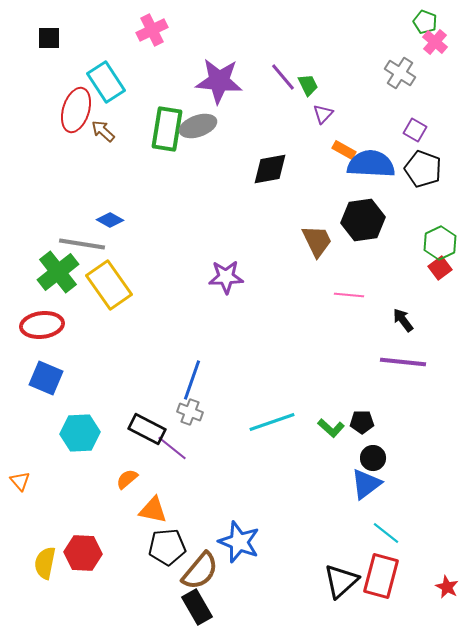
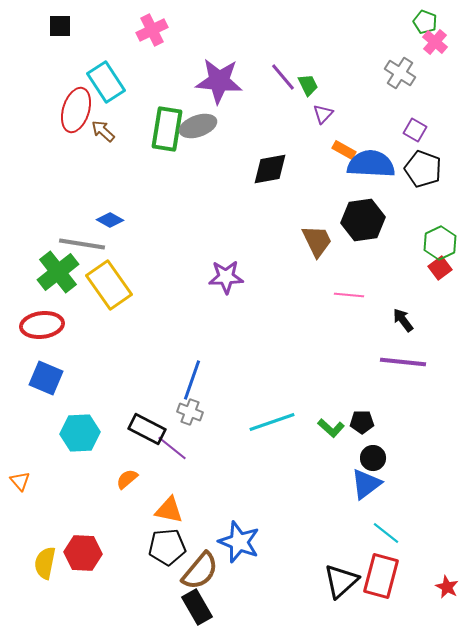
black square at (49, 38): moved 11 px right, 12 px up
orange triangle at (153, 510): moved 16 px right
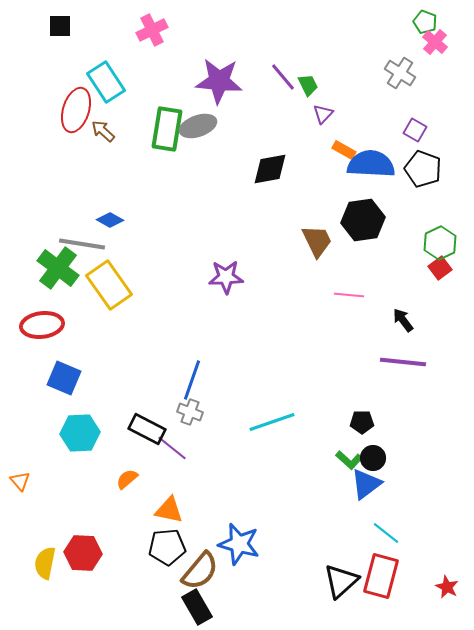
green cross at (58, 272): moved 4 px up; rotated 15 degrees counterclockwise
blue square at (46, 378): moved 18 px right
green L-shape at (331, 428): moved 18 px right, 32 px down
blue star at (239, 542): moved 2 px down; rotated 6 degrees counterclockwise
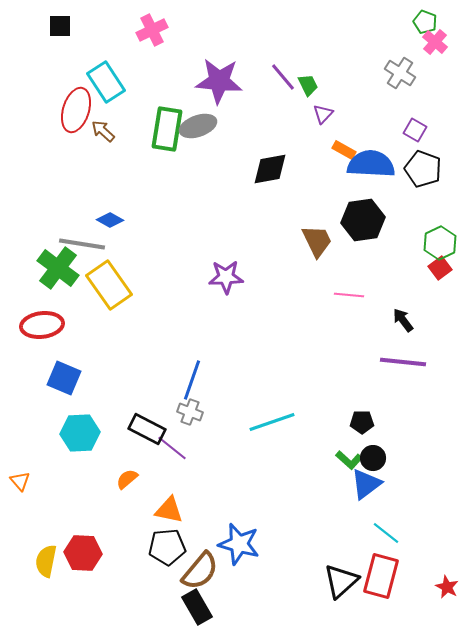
yellow semicircle at (45, 563): moved 1 px right, 2 px up
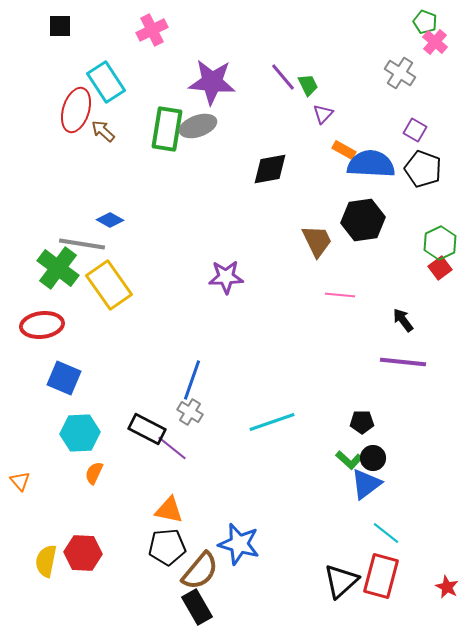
purple star at (219, 81): moved 7 px left, 1 px down
pink line at (349, 295): moved 9 px left
gray cross at (190, 412): rotated 10 degrees clockwise
orange semicircle at (127, 479): moved 33 px left, 6 px up; rotated 25 degrees counterclockwise
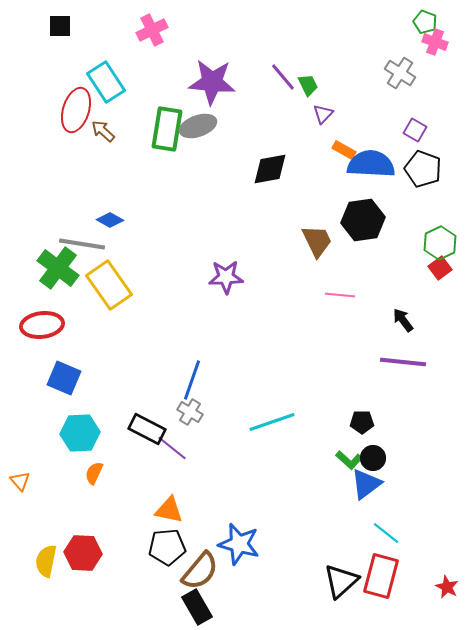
pink cross at (435, 42): rotated 20 degrees counterclockwise
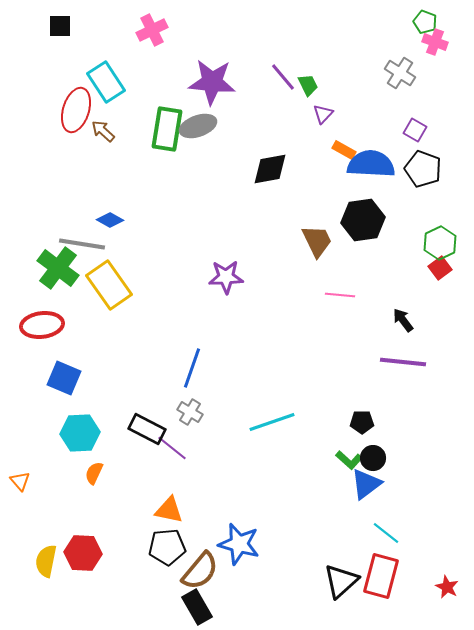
blue line at (192, 380): moved 12 px up
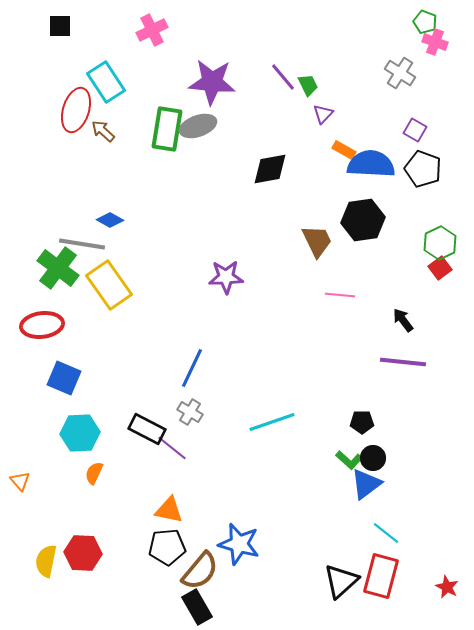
blue line at (192, 368): rotated 6 degrees clockwise
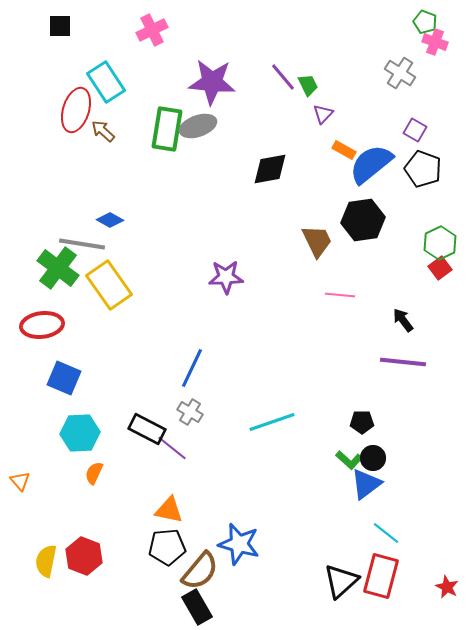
blue semicircle at (371, 164): rotated 42 degrees counterclockwise
red hexagon at (83, 553): moved 1 px right, 3 px down; rotated 18 degrees clockwise
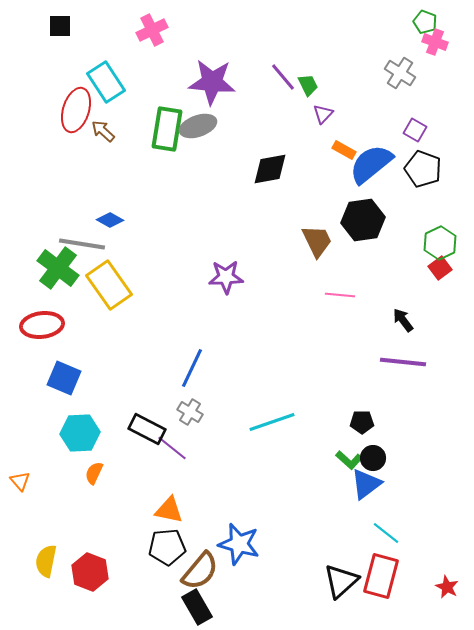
red hexagon at (84, 556): moved 6 px right, 16 px down
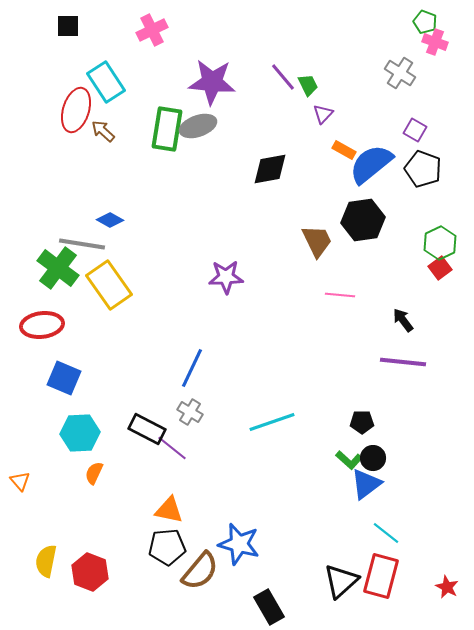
black square at (60, 26): moved 8 px right
black rectangle at (197, 607): moved 72 px right
